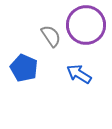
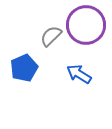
gray semicircle: rotated 100 degrees counterclockwise
blue pentagon: rotated 24 degrees clockwise
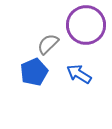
gray semicircle: moved 3 px left, 8 px down
blue pentagon: moved 10 px right, 4 px down
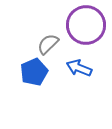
blue arrow: moved 6 px up; rotated 10 degrees counterclockwise
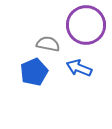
gray semicircle: rotated 55 degrees clockwise
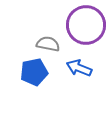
blue pentagon: rotated 12 degrees clockwise
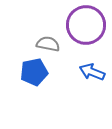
blue arrow: moved 13 px right, 4 px down
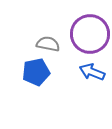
purple circle: moved 4 px right, 9 px down
blue pentagon: moved 2 px right
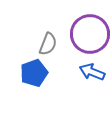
gray semicircle: rotated 100 degrees clockwise
blue pentagon: moved 2 px left, 1 px down; rotated 8 degrees counterclockwise
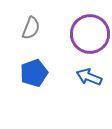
gray semicircle: moved 17 px left, 16 px up
blue arrow: moved 3 px left, 5 px down
